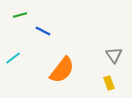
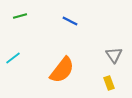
green line: moved 1 px down
blue line: moved 27 px right, 10 px up
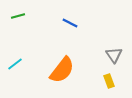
green line: moved 2 px left
blue line: moved 2 px down
cyan line: moved 2 px right, 6 px down
yellow rectangle: moved 2 px up
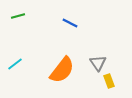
gray triangle: moved 16 px left, 8 px down
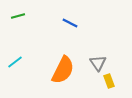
cyan line: moved 2 px up
orange semicircle: moved 1 px right; rotated 12 degrees counterclockwise
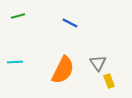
cyan line: rotated 35 degrees clockwise
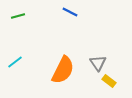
blue line: moved 11 px up
cyan line: rotated 35 degrees counterclockwise
yellow rectangle: rotated 32 degrees counterclockwise
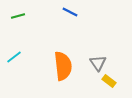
cyan line: moved 1 px left, 5 px up
orange semicircle: moved 4 px up; rotated 32 degrees counterclockwise
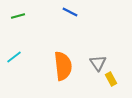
yellow rectangle: moved 2 px right, 2 px up; rotated 24 degrees clockwise
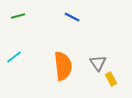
blue line: moved 2 px right, 5 px down
